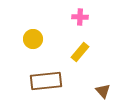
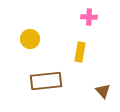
pink cross: moved 9 px right
yellow circle: moved 3 px left
yellow rectangle: rotated 30 degrees counterclockwise
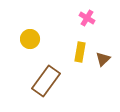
pink cross: moved 2 px left, 1 px down; rotated 28 degrees clockwise
brown rectangle: rotated 48 degrees counterclockwise
brown triangle: moved 32 px up; rotated 28 degrees clockwise
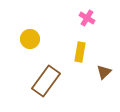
brown triangle: moved 1 px right, 13 px down
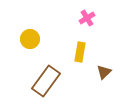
pink cross: rotated 28 degrees clockwise
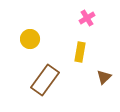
brown triangle: moved 5 px down
brown rectangle: moved 1 px left, 1 px up
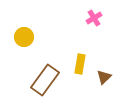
pink cross: moved 7 px right
yellow circle: moved 6 px left, 2 px up
yellow rectangle: moved 12 px down
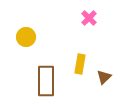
pink cross: moved 5 px left; rotated 14 degrees counterclockwise
yellow circle: moved 2 px right
brown rectangle: moved 1 px right, 1 px down; rotated 36 degrees counterclockwise
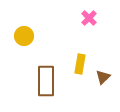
yellow circle: moved 2 px left, 1 px up
brown triangle: moved 1 px left
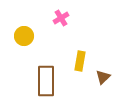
pink cross: moved 28 px left; rotated 14 degrees clockwise
yellow rectangle: moved 3 px up
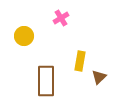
brown triangle: moved 4 px left
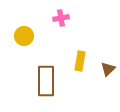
pink cross: rotated 21 degrees clockwise
brown triangle: moved 9 px right, 8 px up
